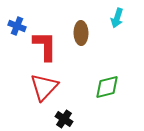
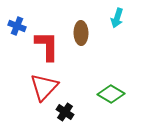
red L-shape: moved 2 px right
green diamond: moved 4 px right, 7 px down; rotated 44 degrees clockwise
black cross: moved 1 px right, 7 px up
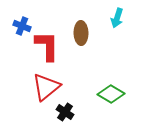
blue cross: moved 5 px right
red triangle: moved 2 px right; rotated 8 degrees clockwise
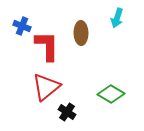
black cross: moved 2 px right
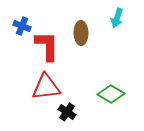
red triangle: rotated 32 degrees clockwise
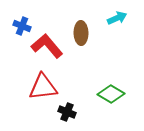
cyan arrow: rotated 132 degrees counterclockwise
red L-shape: rotated 40 degrees counterclockwise
red triangle: moved 3 px left
black cross: rotated 12 degrees counterclockwise
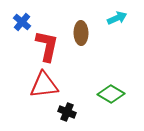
blue cross: moved 4 px up; rotated 18 degrees clockwise
red L-shape: rotated 52 degrees clockwise
red triangle: moved 1 px right, 2 px up
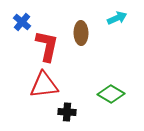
black cross: rotated 18 degrees counterclockwise
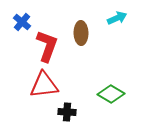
red L-shape: rotated 8 degrees clockwise
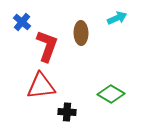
red triangle: moved 3 px left, 1 px down
